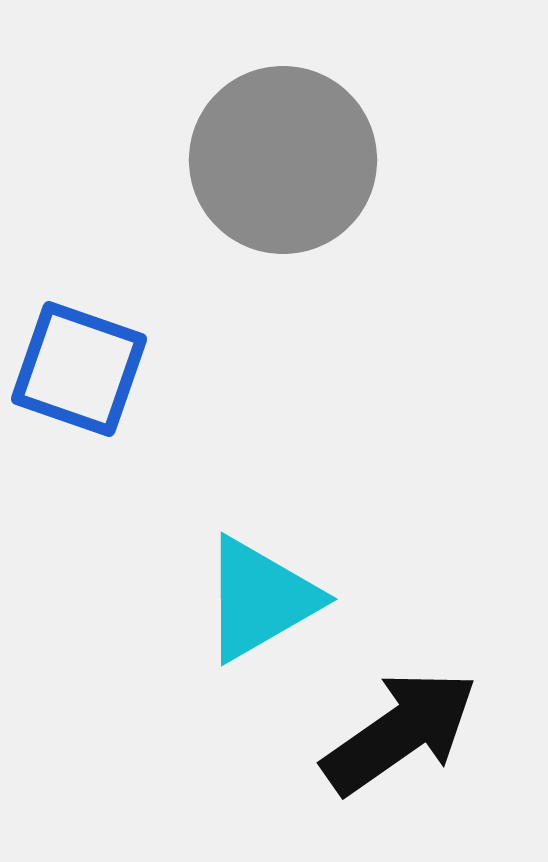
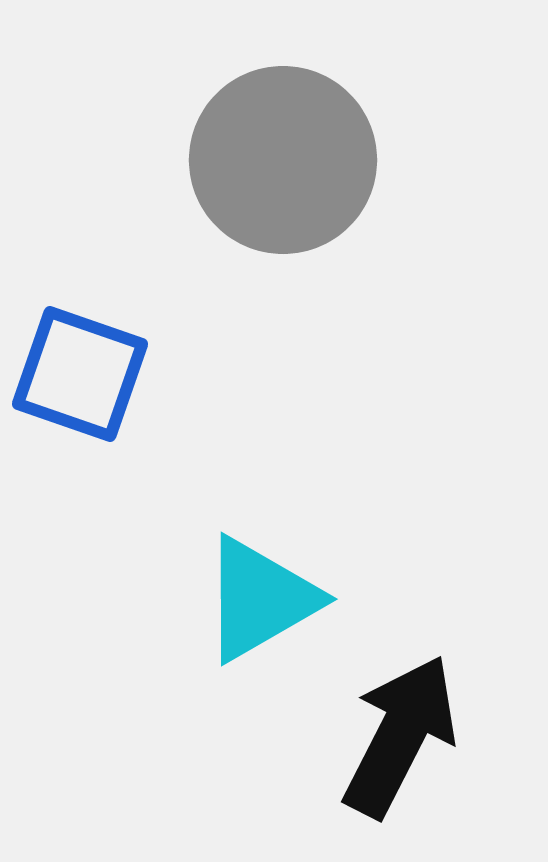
blue square: moved 1 px right, 5 px down
black arrow: moved 4 px down; rotated 28 degrees counterclockwise
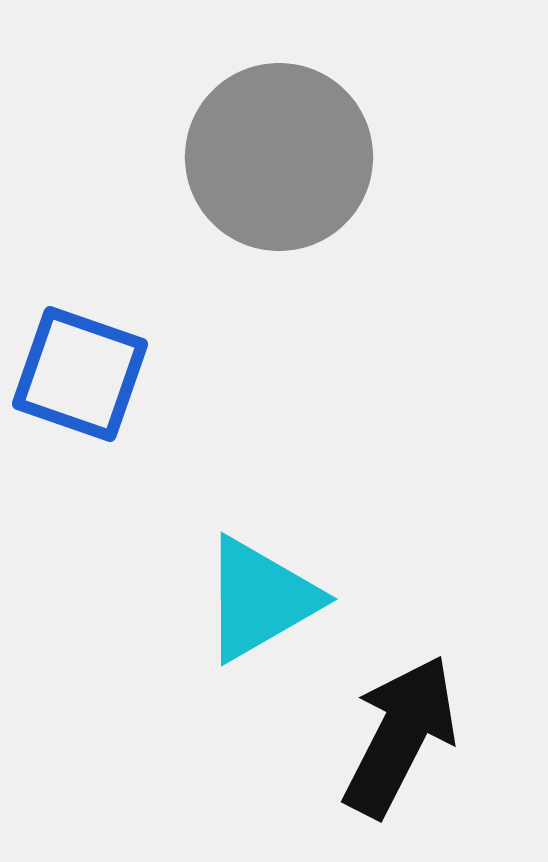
gray circle: moved 4 px left, 3 px up
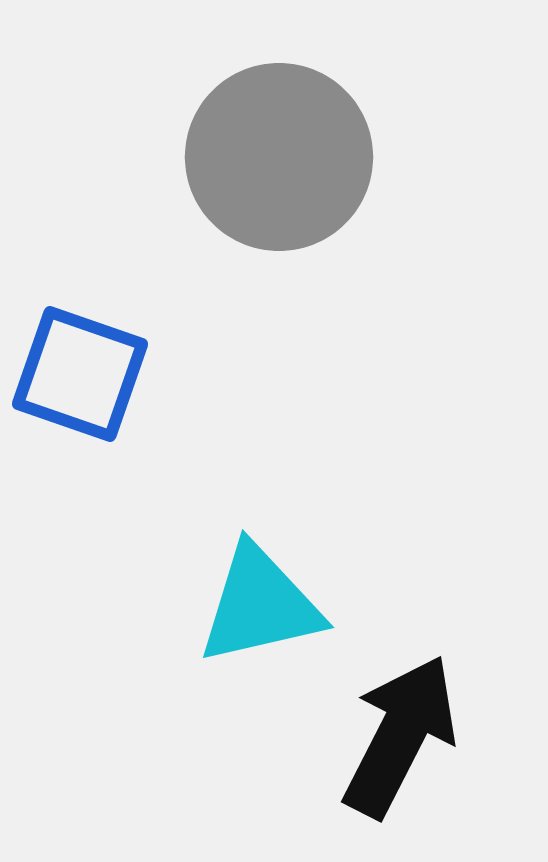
cyan triangle: moved 6 px down; rotated 17 degrees clockwise
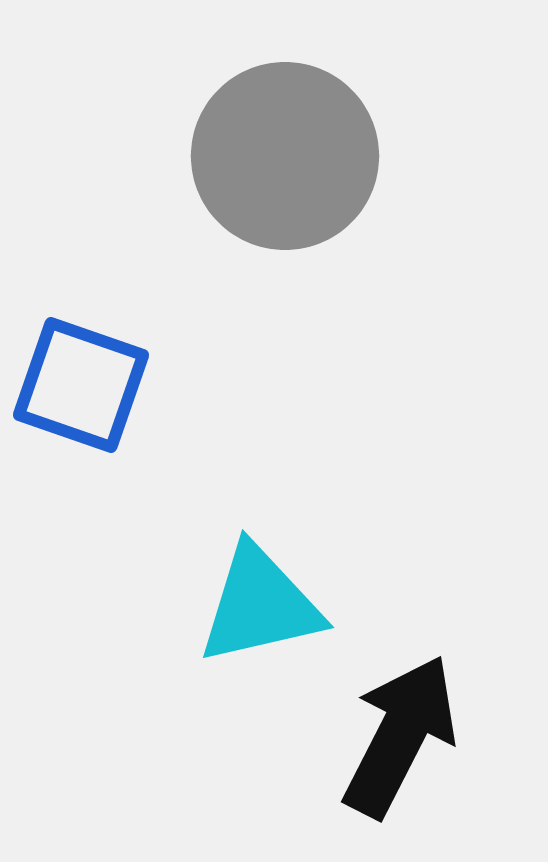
gray circle: moved 6 px right, 1 px up
blue square: moved 1 px right, 11 px down
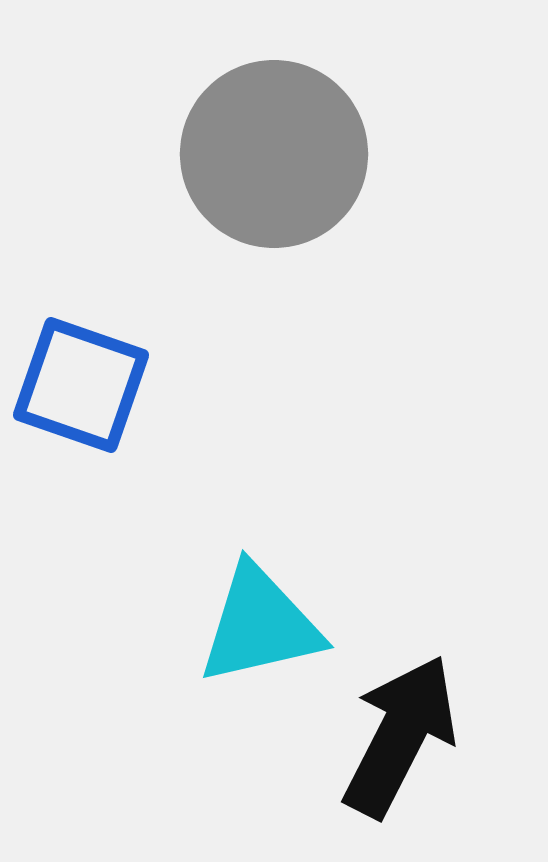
gray circle: moved 11 px left, 2 px up
cyan triangle: moved 20 px down
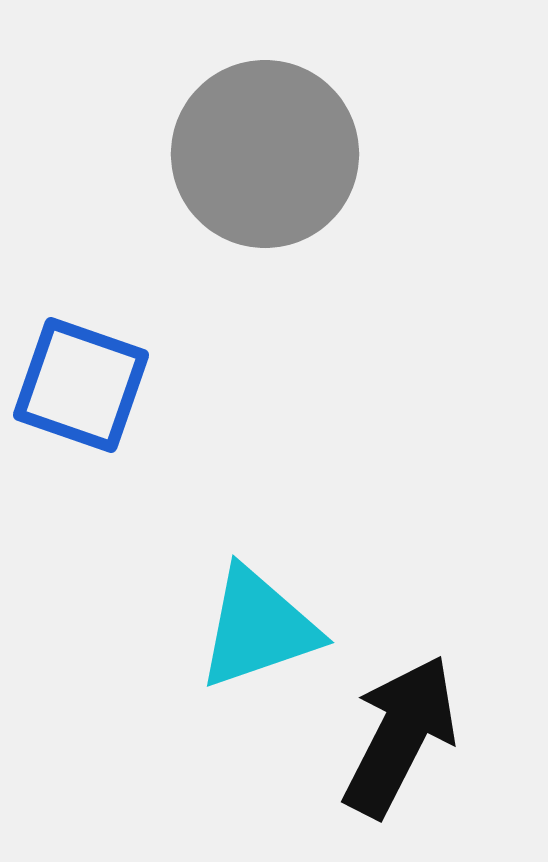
gray circle: moved 9 px left
cyan triangle: moved 2 px left, 3 px down; rotated 6 degrees counterclockwise
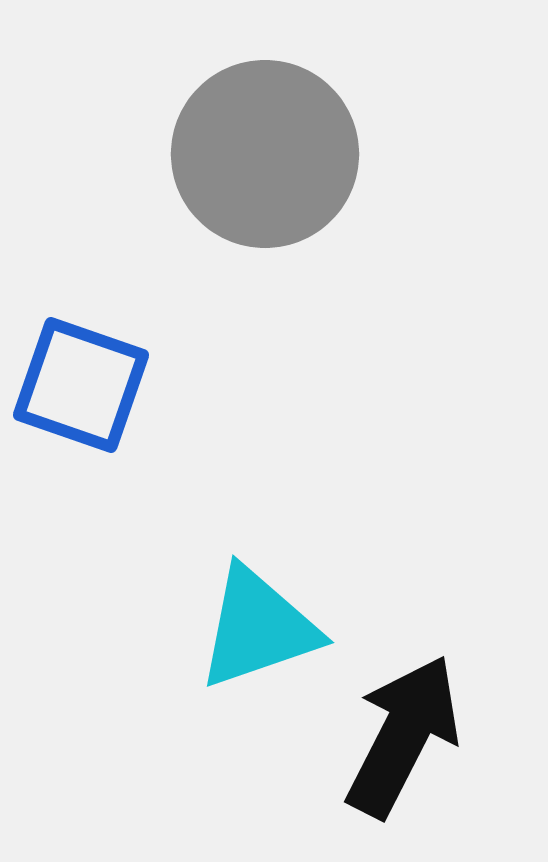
black arrow: moved 3 px right
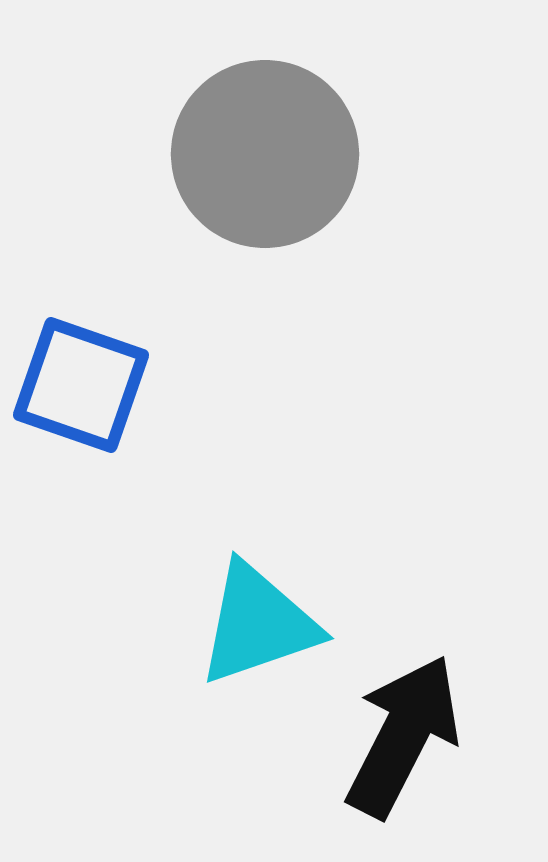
cyan triangle: moved 4 px up
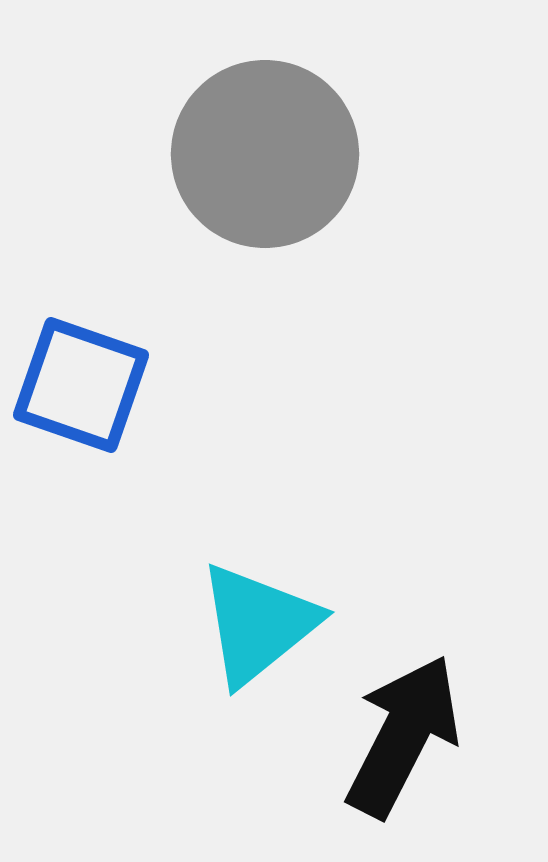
cyan triangle: rotated 20 degrees counterclockwise
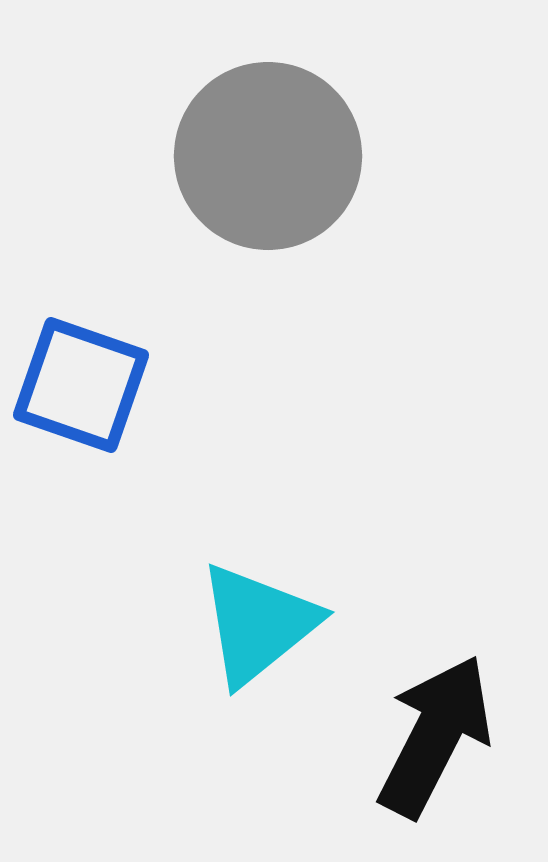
gray circle: moved 3 px right, 2 px down
black arrow: moved 32 px right
